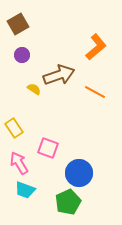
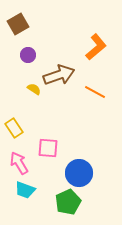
purple circle: moved 6 px right
pink square: rotated 15 degrees counterclockwise
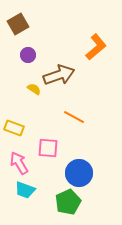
orange line: moved 21 px left, 25 px down
yellow rectangle: rotated 36 degrees counterclockwise
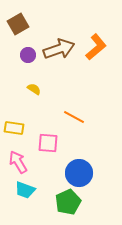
brown arrow: moved 26 px up
yellow rectangle: rotated 12 degrees counterclockwise
pink square: moved 5 px up
pink arrow: moved 1 px left, 1 px up
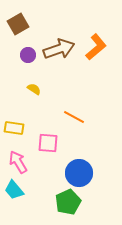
cyan trapezoid: moved 11 px left; rotated 30 degrees clockwise
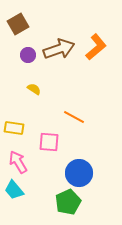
pink square: moved 1 px right, 1 px up
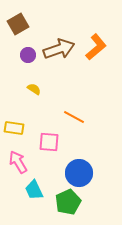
cyan trapezoid: moved 20 px right; rotated 15 degrees clockwise
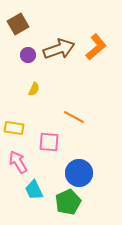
yellow semicircle: rotated 80 degrees clockwise
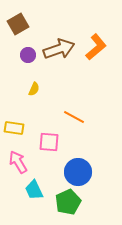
blue circle: moved 1 px left, 1 px up
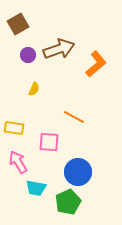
orange L-shape: moved 17 px down
cyan trapezoid: moved 2 px right, 2 px up; rotated 55 degrees counterclockwise
